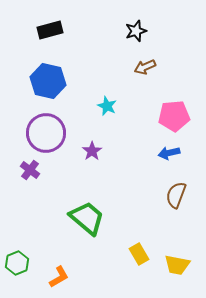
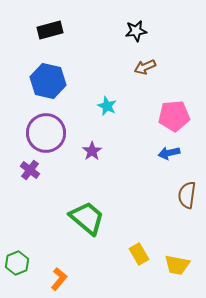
black star: rotated 10 degrees clockwise
brown semicircle: moved 11 px right; rotated 12 degrees counterclockwise
orange L-shape: moved 2 px down; rotated 20 degrees counterclockwise
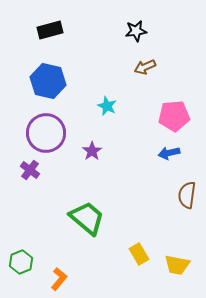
green hexagon: moved 4 px right, 1 px up
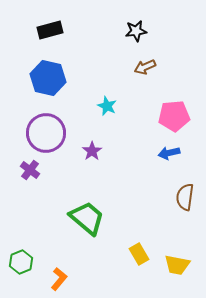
blue hexagon: moved 3 px up
brown semicircle: moved 2 px left, 2 px down
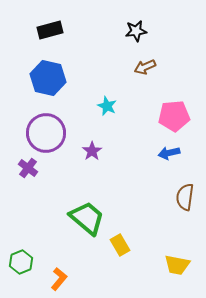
purple cross: moved 2 px left, 2 px up
yellow rectangle: moved 19 px left, 9 px up
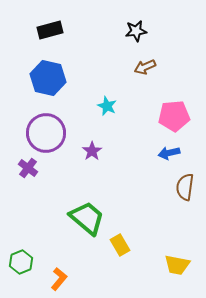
brown semicircle: moved 10 px up
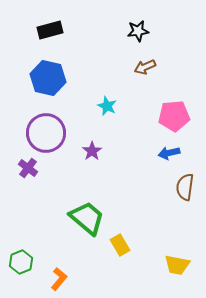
black star: moved 2 px right
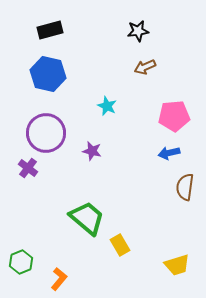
blue hexagon: moved 4 px up
purple star: rotated 24 degrees counterclockwise
yellow trapezoid: rotated 28 degrees counterclockwise
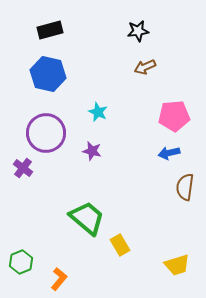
cyan star: moved 9 px left, 6 px down
purple cross: moved 5 px left
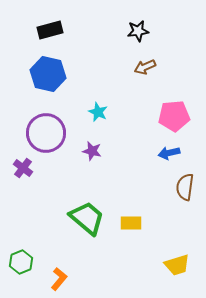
yellow rectangle: moved 11 px right, 22 px up; rotated 60 degrees counterclockwise
